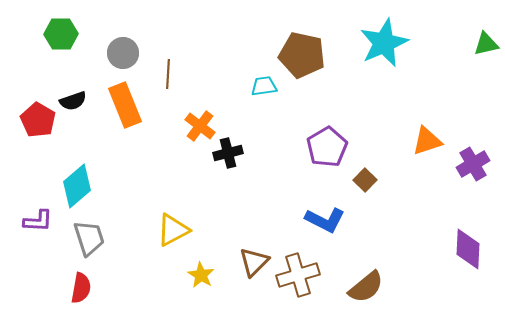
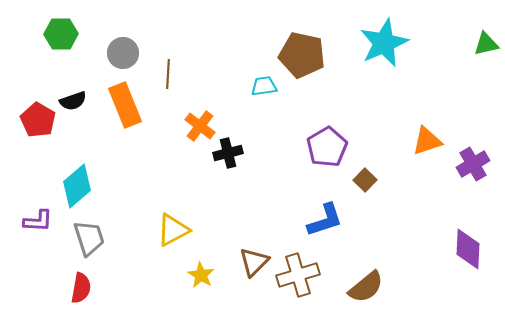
blue L-shape: rotated 45 degrees counterclockwise
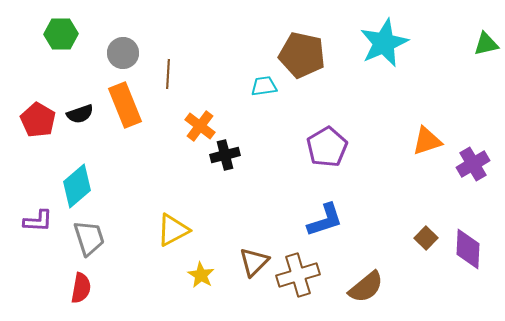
black semicircle: moved 7 px right, 13 px down
black cross: moved 3 px left, 2 px down
brown square: moved 61 px right, 58 px down
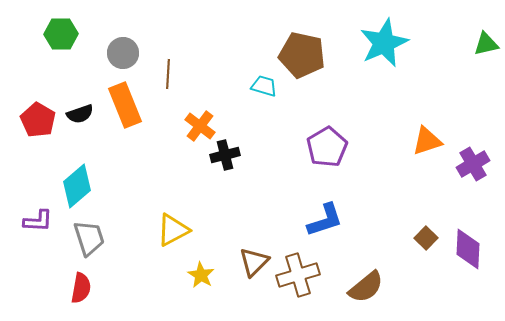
cyan trapezoid: rotated 24 degrees clockwise
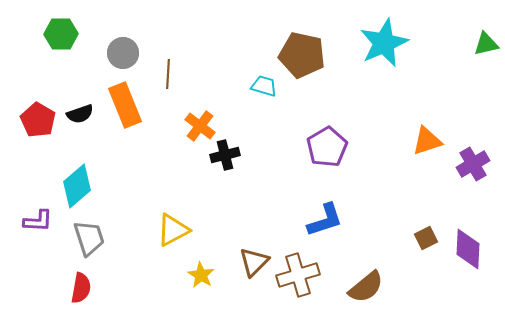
brown square: rotated 20 degrees clockwise
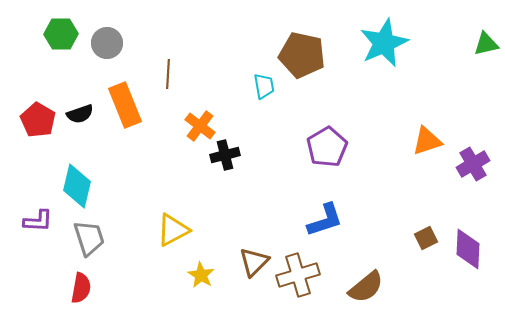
gray circle: moved 16 px left, 10 px up
cyan trapezoid: rotated 64 degrees clockwise
cyan diamond: rotated 36 degrees counterclockwise
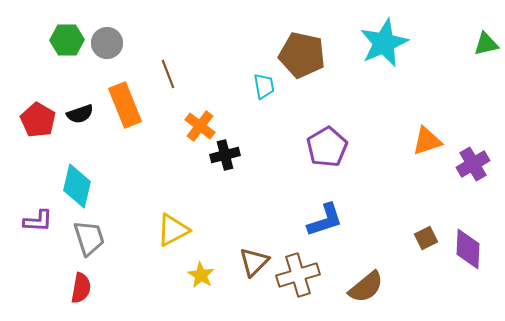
green hexagon: moved 6 px right, 6 px down
brown line: rotated 24 degrees counterclockwise
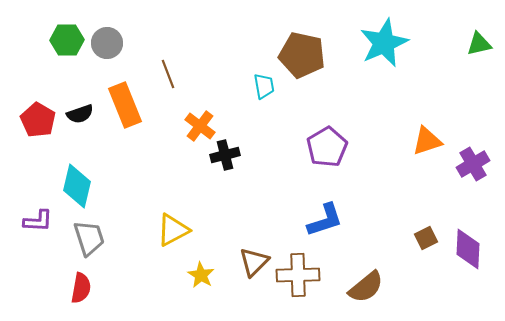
green triangle: moved 7 px left
brown cross: rotated 15 degrees clockwise
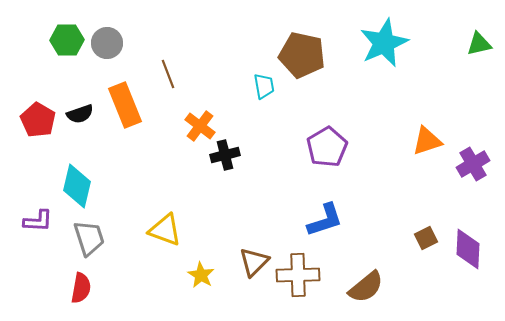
yellow triangle: moved 8 px left; rotated 48 degrees clockwise
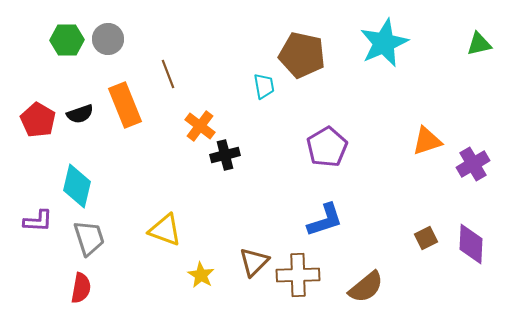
gray circle: moved 1 px right, 4 px up
purple diamond: moved 3 px right, 5 px up
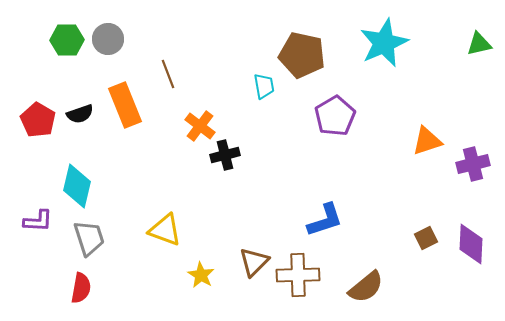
purple pentagon: moved 8 px right, 31 px up
purple cross: rotated 16 degrees clockwise
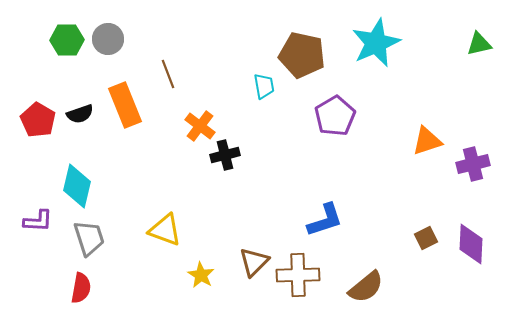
cyan star: moved 8 px left
